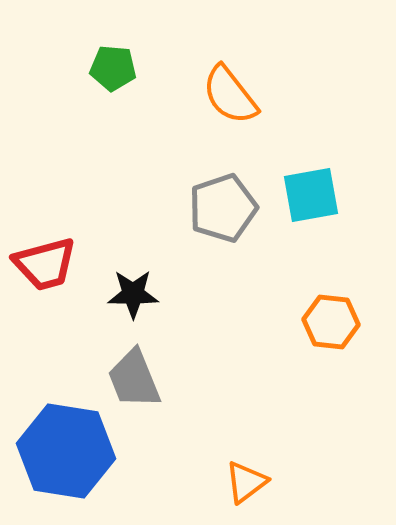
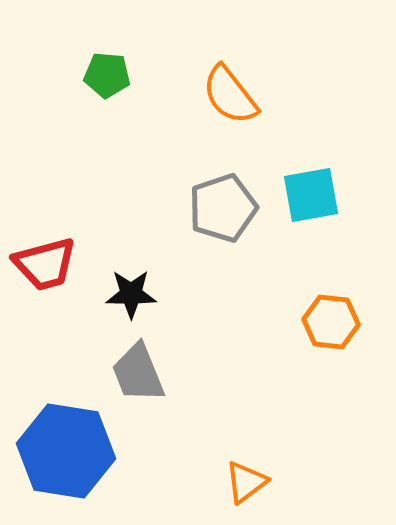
green pentagon: moved 6 px left, 7 px down
black star: moved 2 px left
gray trapezoid: moved 4 px right, 6 px up
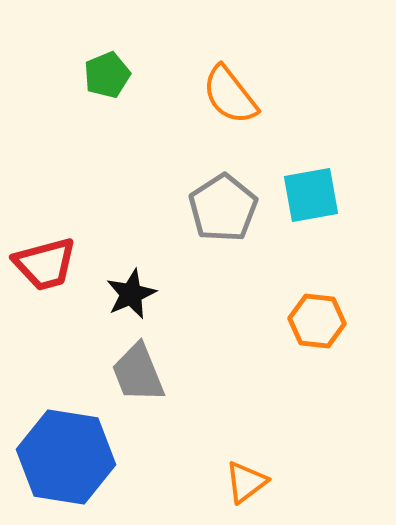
green pentagon: rotated 27 degrees counterclockwise
gray pentagon: rotated 14 degrees counterclockwise
black star: rotated 24 degrees counterclockwise
orange hexagon: moved 14 px left, 1 px up
blue hexagon: moved 6 px down
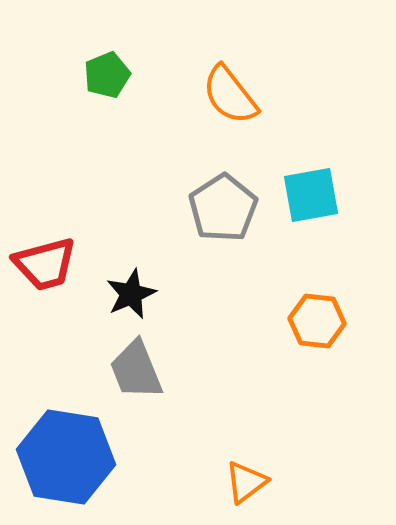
gray trapezoid: moved 2 px left, 3 px up
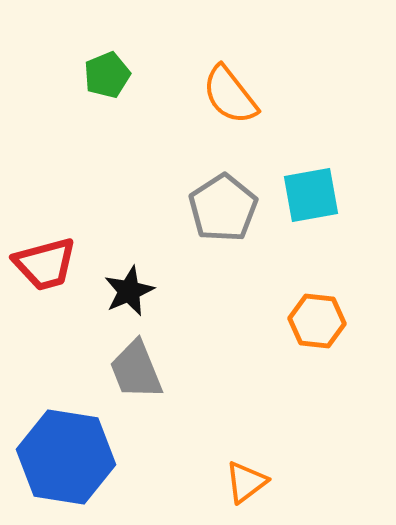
black star: moved 2 px left, 3 px up
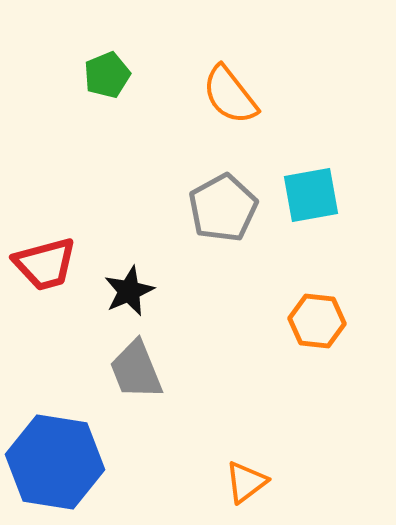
gray pentagon: rotated 4 degrees clockwise
blue hexagon: moved 11 px left, 5 px down
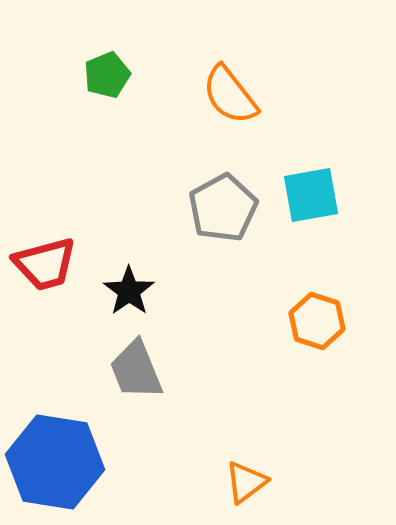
black star: rotated 12 degrees counterclockwise
orange hexagon: rotated 12 degrees clockwise
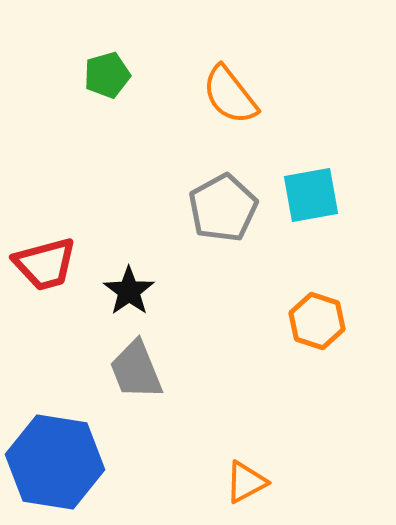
green pentagon: rotated 6 degrees clockwise
orange triangle: rotated 9 degrees clockwise
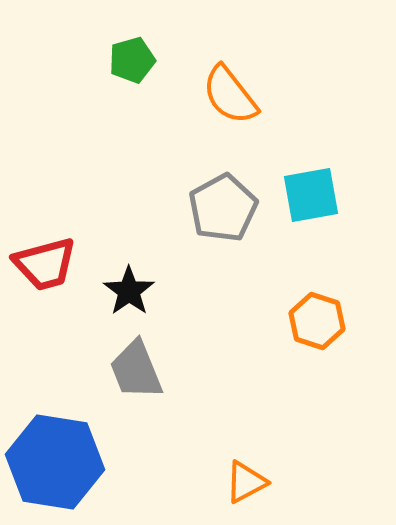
green pentagon: moved 25 px right, 15 px up
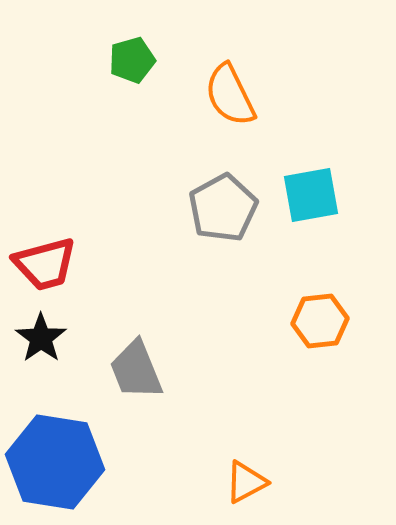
orange semicircle: rotated 12 degrees clockwise
black star: moved 88 px left, 47 px down
orange hexagon: moved 3 px right; rotated 24 degrees counterclockwise
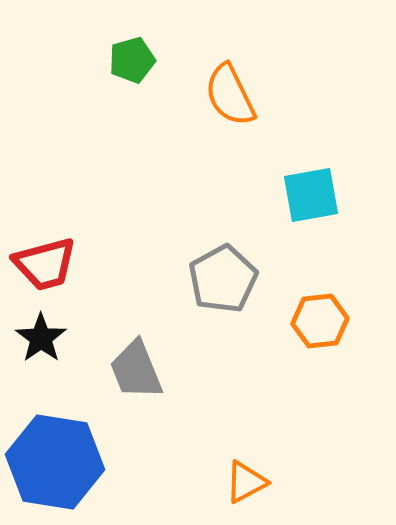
gray pentagon: moved 71 px down
